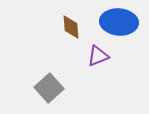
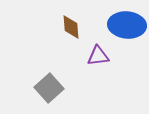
blue ellipse: moved 8 px right, 3 px down
purple triangle: rotated 15 degrees clockwise
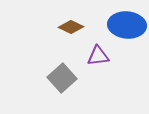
brown diamond: rotated 60 degrees counterclockwise
gray square: moved 13 px right, 10 px up
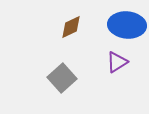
brown diamond: rotated 50 degrees counterclockwise
purple triangle: moved 19 px right, 6 px down; rotated 25 degrees counterclockwise
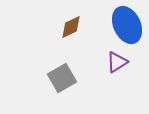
blue ellipse: rotated 60 degrees clockwise
gray square: rotated 12 degrees clockwise
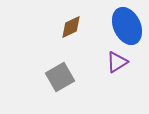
blue ellipse: moved 1 px down
gray square: moved 2 px left, 1 px up
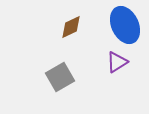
blue ellipse: moved 2 px left, 1 px up
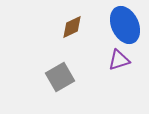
brown diamond: moved 1 px right
purple triangle: moved 2 px right, 2 px up; rotated 15 degrees clockwise
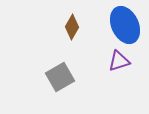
brown diamond: rotated 35 degrees counterclockwise
purple triangle: moved 1 px down
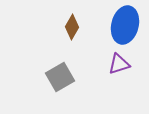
blue ellipse: rotated 39 degrees clockwise
purple triangle: moved 3 px down
